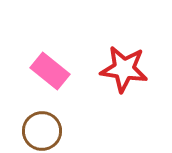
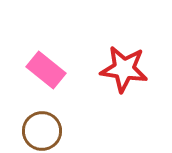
pink rectangle: moved 4 px left, 1 px up
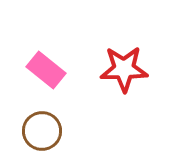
red star: rotated 9 degrees counterclockwise
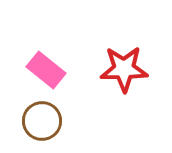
brown circle: moved 10 px up
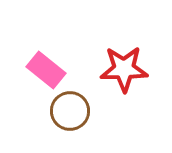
brown circle: moved 28 px right, 10 px up
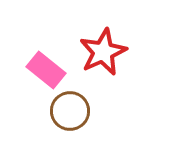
red star: moved 21 px left, 17 px up; rotated 24 degrees counterclockwise
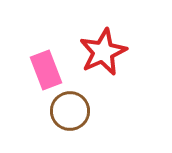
pink rectangle: rotated 30 degrees clockwise
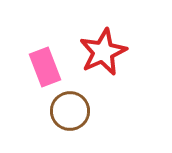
pink rectangle: moved 1 px left, 3 px up
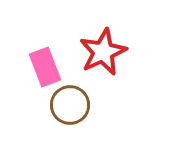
brown circle: moved 6 px up
